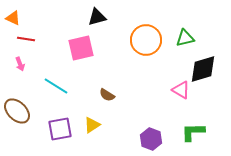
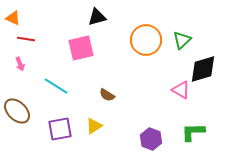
green triangle: moved 3 px left, 2 px down; rotated 30 degrees counterclockwise
yellow triangle: moved 2 px right, 1 px down
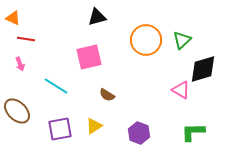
pink square: moved 8 px right, 9 px down
purple hexagon: moved 12 px left, 6 px up
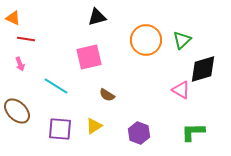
purple square: rotated 15 degrees clockwise
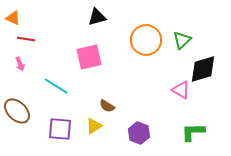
brown semicircle: moved 11 px down
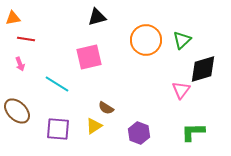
orange triangle: rotated 35 degrees counterclockwise
cyan line: moved 1 px right, 2 px up
pink triangle: rotated 36 degrees clockwise
brown semicircle: moved 1 px left, 2 px down
purple square: moved 2 px left
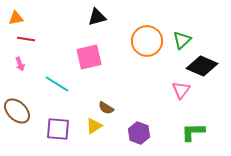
orange triangle: moved 3 px right
orange circle: moved 1 px right, 1 px down
black diamond: moved 1 px left, 3 px up; rotated 40 degrees clockwise
